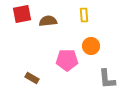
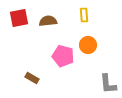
red square: moved 3 px left, 4 px down
orange circle: moved 3 px left, 1 px up
pink pentagon: moved 4 px left, 4 px up; rotated 15 degrees clockwise
gray L-shape: moved 1 px right, 5 px down
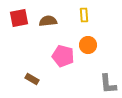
brown rectangle: moved 1 px down
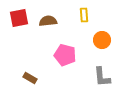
orange circle: moved 14 px right, 5 px up
pink pentagon: moved 2 px right, 1 px up
brown rectangle: moved 2 px left, 1 px up
gray L-shape: moved 6 px left, 7 px up
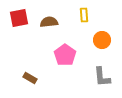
brown semicircle: moved 1 px right, 1 px down
pink pentagon: rotated 20 degrees clockwise
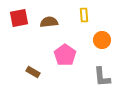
brown rectangle: moved 3 px right, 6 px up
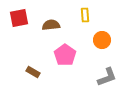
yellow rectangle: moved 1 px right
brown semicircle: moved 2 px right, 3 px down
gray L-shape: moved 5 px right; rotated 105 degrees counterclockwise
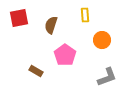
brown semicircle: rotated 66 degrees counterclockwise
brown rectangle: moved 3 px right, 1 px up
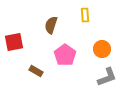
red square: moved 5 px left, 24 px down
orange circle: moved 9 px down
